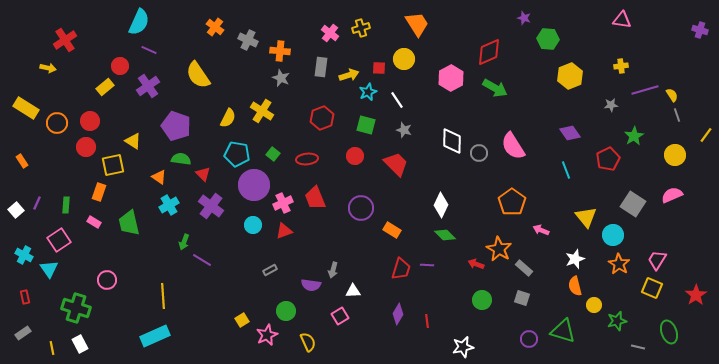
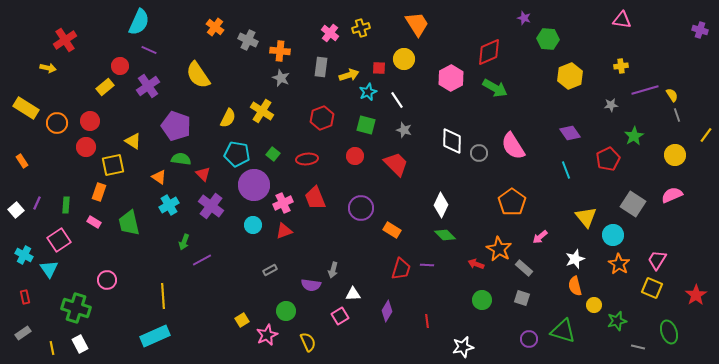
pink arrow at (541, 230): moved 1 px left, 7 px down; rotated 63 degrees counterclockwise
purple line at (202, 260): rotated 60 degrees counterclockwise
white triangle at (353, 291): moved 3 px down
purple diamond at (398, 314): moved 11 px left, 3 px up
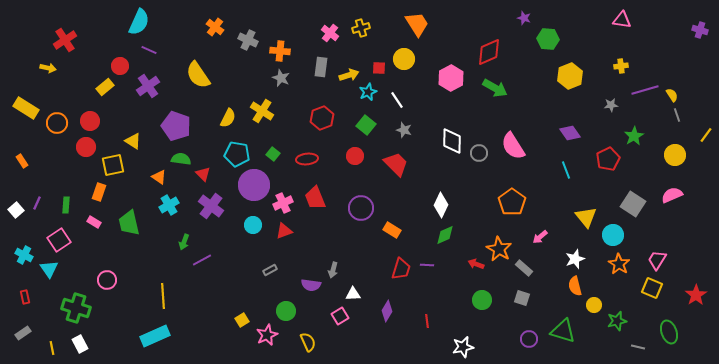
green square at (366, 125): rotated 24 degrees clockwise
green diamond at (445, 235): rotated 70 degrees counterclockwise
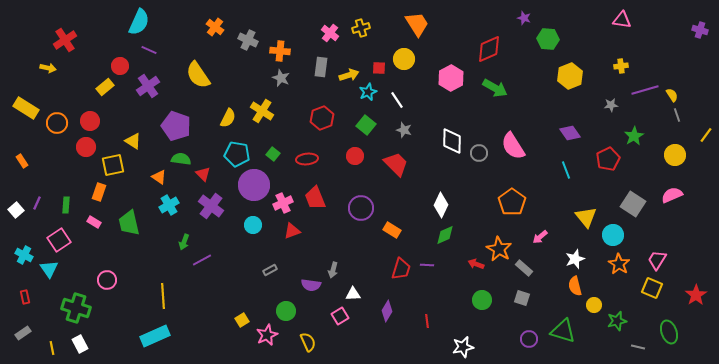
red diamond at (489, 52): moved 3 px up
red triangle at (284, 231): moved 8 px right
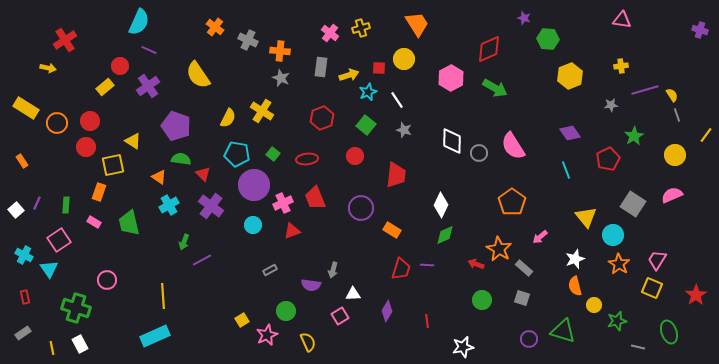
red trapezoid at (396, 164): moved 11 px down; rotated 52 degrees clockwise
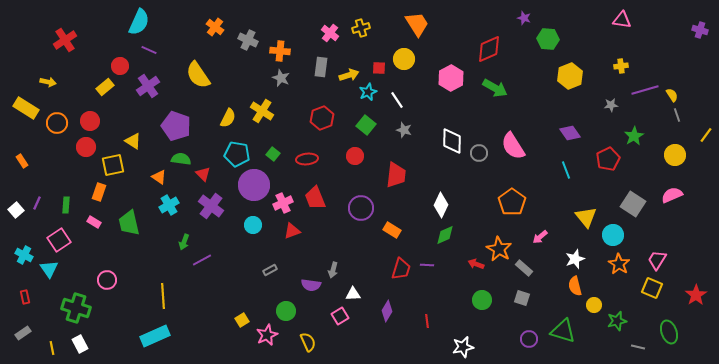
yellow arrow at (48, 68): moved 14 px down
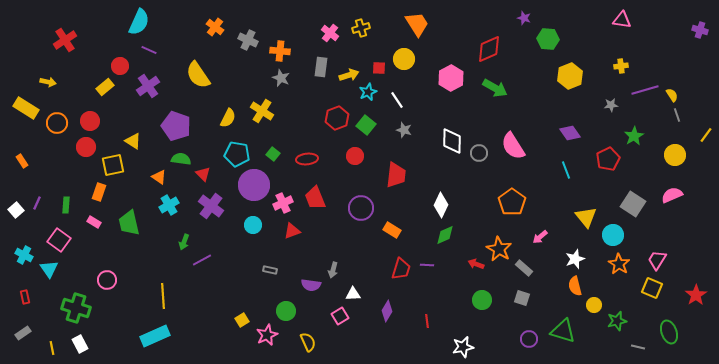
red hexagon at (322, 118): moved 15 px right
pink square at (59, 240): rotated 20 degrees counterclockwise
gray rectangle at (270, 270): rotated 40 degrees clockwise
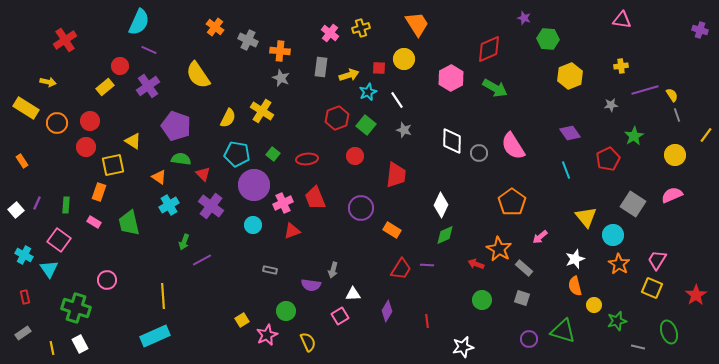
red trapezoid at (401, 269): rotated 15 degrees clockwise
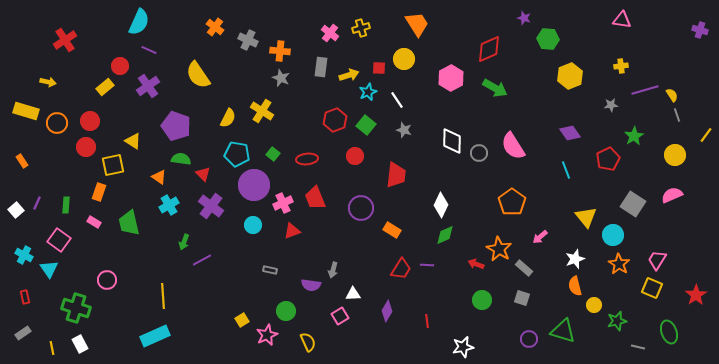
yellow rectangle at (26, 108): moved 3 px down; rotated 15 degrees counterclockwise
red hexagon at (337, 118): moved 2 px left, 2 px down
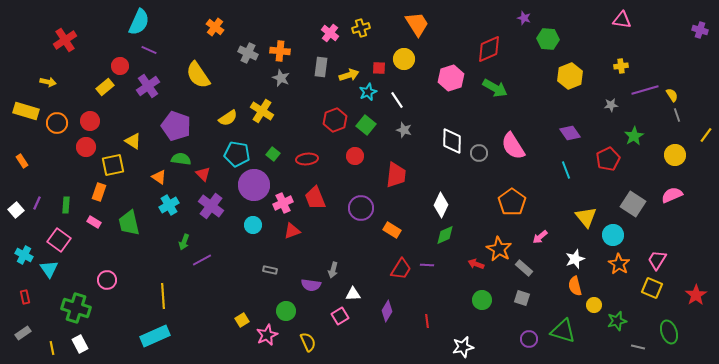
gray cross at (248, 40): moved 13 px down
pink hexagon at (451, 78): rotated 10 degrees clockwise
yellow semicircle at (228, 118): rotated 30 degrees clockwise
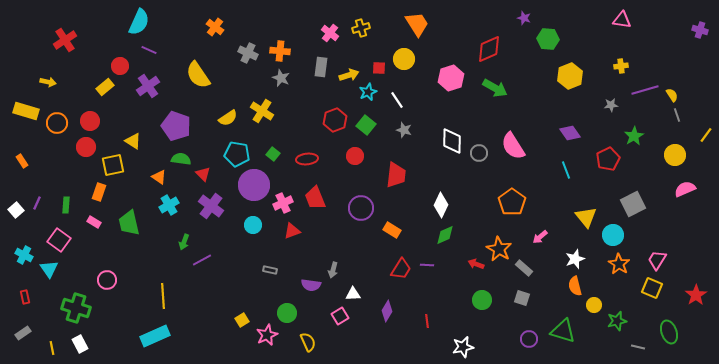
pink semicircle at (672, 195): moved 13 px right, 6 px up
gray square at (633, 204): rotated 30 degrees clockwise
green circle at (286, 311): moved 1 px right, 2 px down
